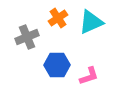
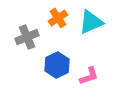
blue hexagon: rotated 25 degrees counterclockwise
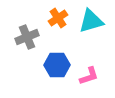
cyan triangle: moved 1 px up; rotated 8 degrees clockwise
blue hexagon: rotated 25 degrees clockwise
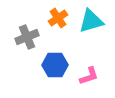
blue hexagon: moved 2 px left
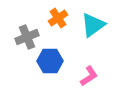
cyan triangle: moved 2 px right, 4 px down; rotated 20 degrees counterclockwise
blue hexagon: moved 5 px left, 4 px up
pink L-shape: rotated 15 degrees counterclockwise
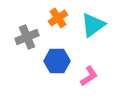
blue hexagon: moved 7 px right
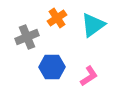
orange cross: moved 1 px left
blue hexagon: moved 5 px left, 6 px down
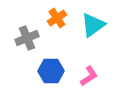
gray cross: moved 1 px down
blue hexagon: moved 1 px left, 4 px down
